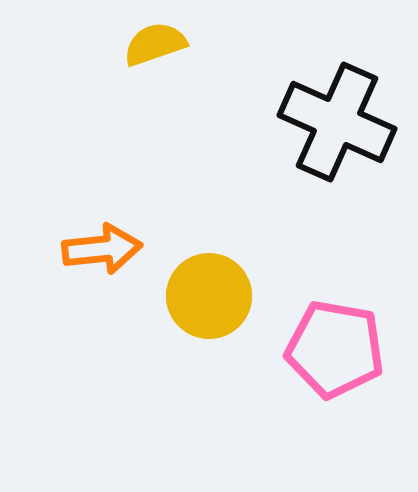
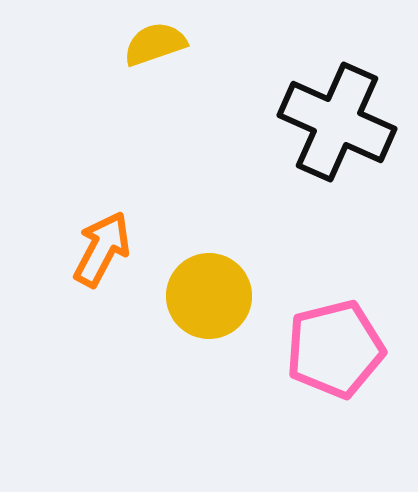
orange arrow: rotated 56 degrees counterclockwise
pink pentagon: rotated 24 degrees counterclockwise
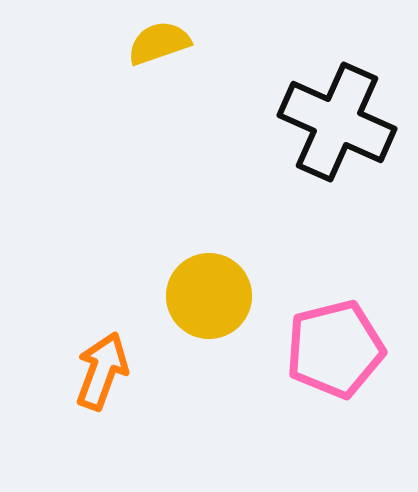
yellow semicircle: moved 4 px right, 1 px up
orange arrow: moved 122 px down; rotated 8 degrees counterclockwise
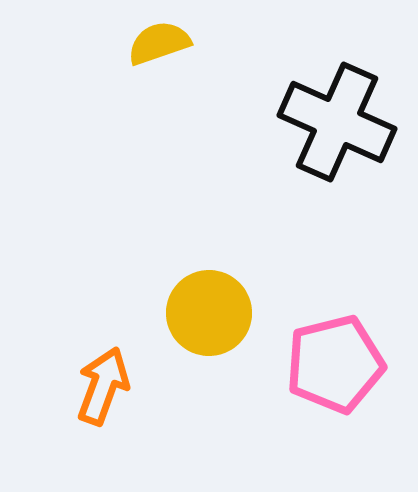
yellow circle: moved 17 px down
pink pentagon: moved 15 px down
orange arrow: moved 1 px right, 15 px down
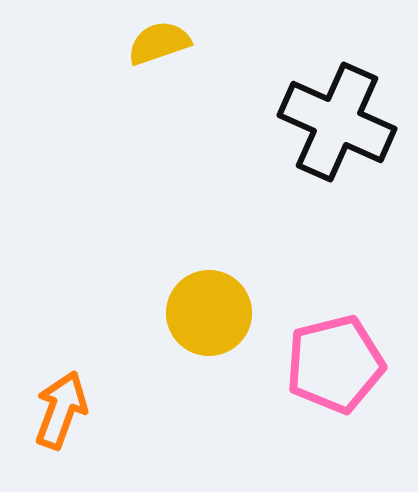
orange arrow: moved 42 px left, 24 px down
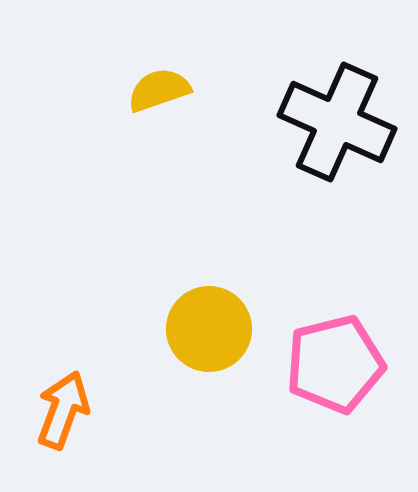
yellow semicircle: moved 47 px down
yellow circle: moved 16 px down
orange arrow: moved 2 px right
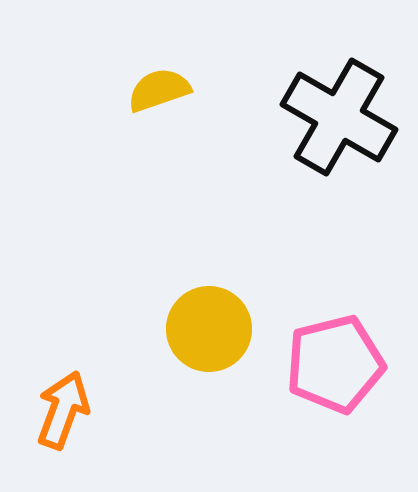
black cross: moved 2 px right, 5 px up; rotated 6 degrees clockwise
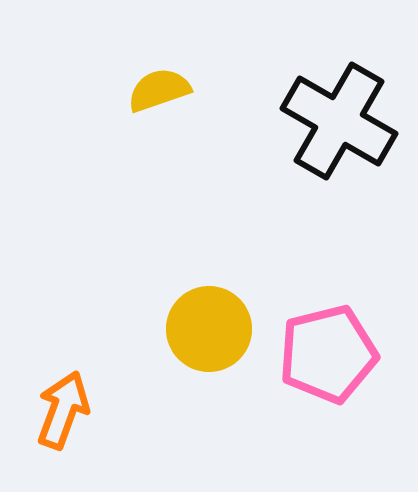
black cross: moved 4 px down
pink pentagon: moved 7 px left, 10 px up
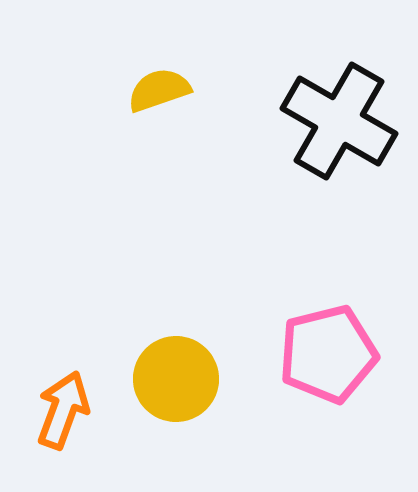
yellow circle: moved 33 px left, 50 px down
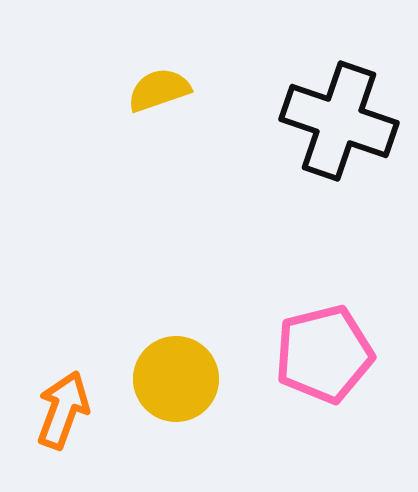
black cross: rotated 11 degrees counterclockwise
pink pentagon: moved 4 px left
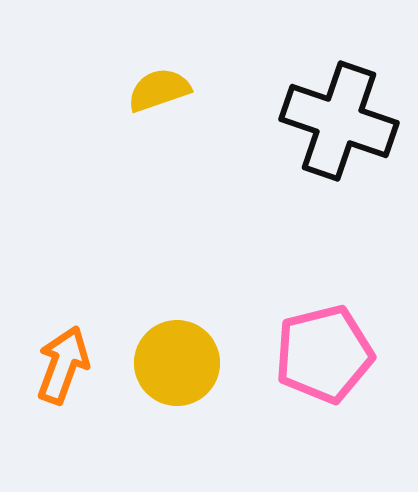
yellow circle: moved 1 px right, 16 px up
orange arrow: moved 45 px up
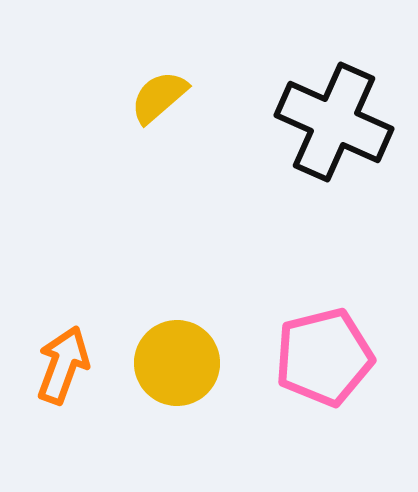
yellow semicircle: moved 7 px down; rotated 22 degrees counterclockwise
black cross: moved 5 px left, 1 px down; rotated 5 degrees clockwise
pink pentagon: moved 3 px down
